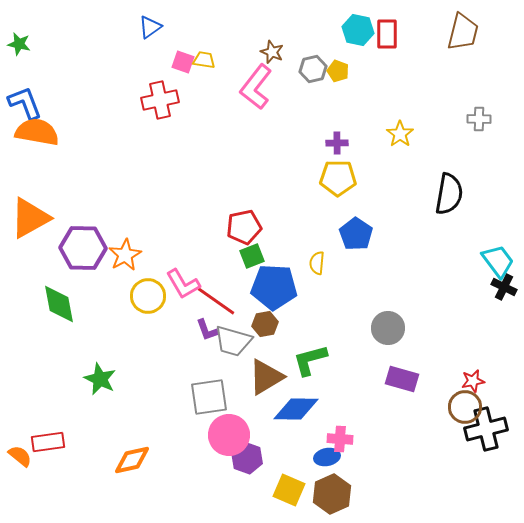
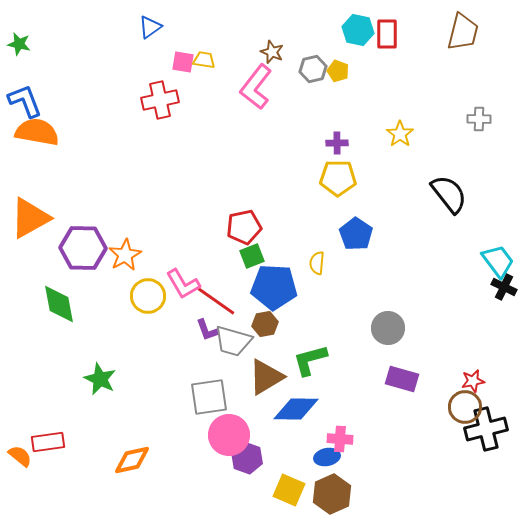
pink square at (183, 62): rotated 10 degrees counterclockwise
blue L-shape at (25, 103): moved 2 px up
black semicircle at (449, 194): rotated 48 degrees counterclockwise
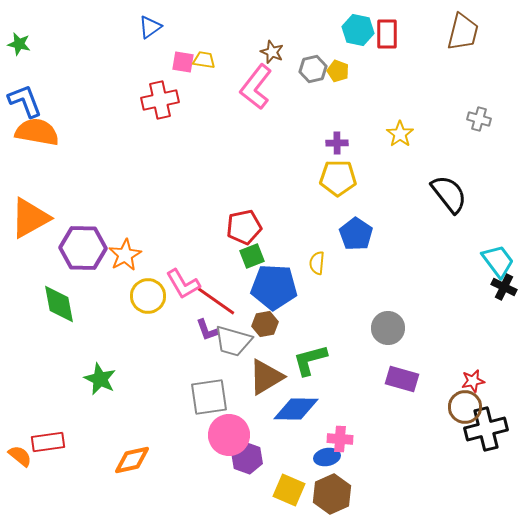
gray cross at (479, 119): rotated 15 degrees clockwise
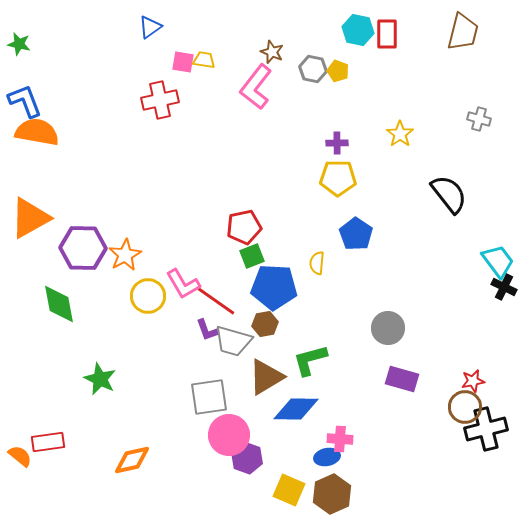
gray hexagon at (313, 69): rotated 24 degrees clockwise
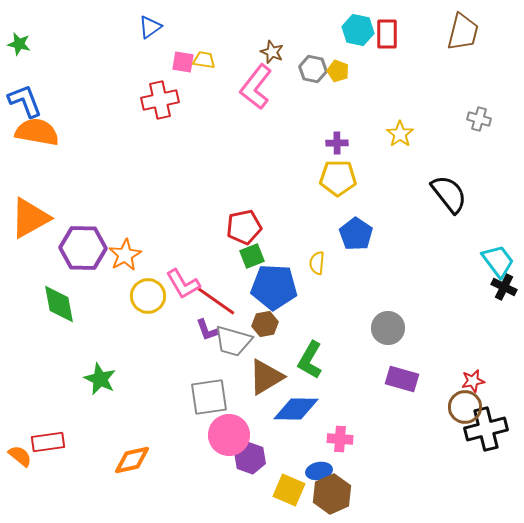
green L-shape at (310, 360): rotated 45 degrees counterclockwise
blue ellipse at (327, 457): moved 8 px left, 14 px down
purple hexagon at (247, 458): moved 3 px right
